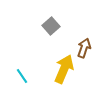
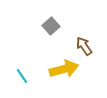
brown arrow: moved 2 px up; rotated 54 degrees counterclockwise
yellow arrow: rotated 52 degrees clockwise
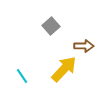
brown arrow: rotated 126 degrees clockwise
yellow arrow: rotated 32 degrees counterclockwise
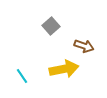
brown arrow: rotated 18 degrees clockwise
yellow arrow: rotated 36 degrees clockwise
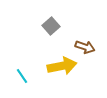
brown arrow: moved 1 px right, 1 px down
yellow arrow: moved 2 px left, 3 px up
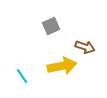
gray square: rotated 18 degrees clockwise
